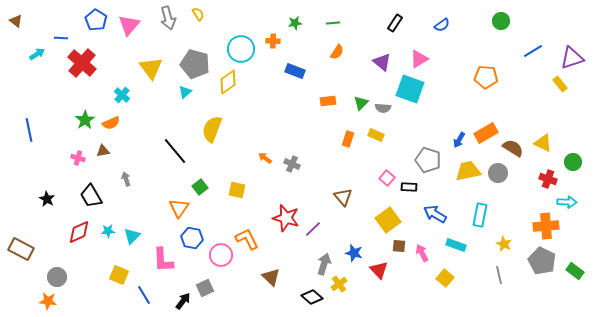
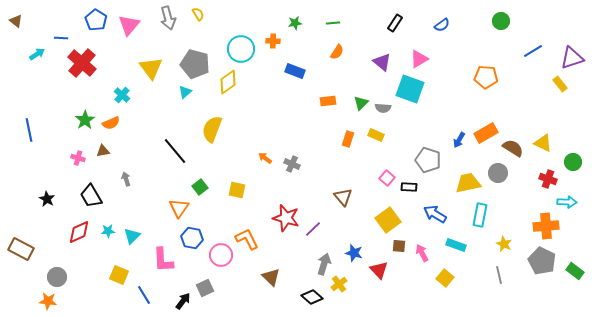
yellow trapezoid at (468, 171): moved 12 px down
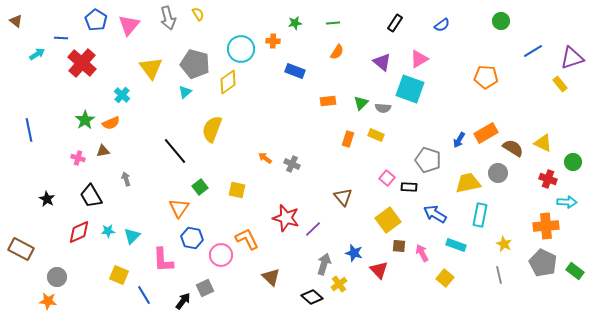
gray pentagon at (542, 261): moved 1 px right, 2 px down
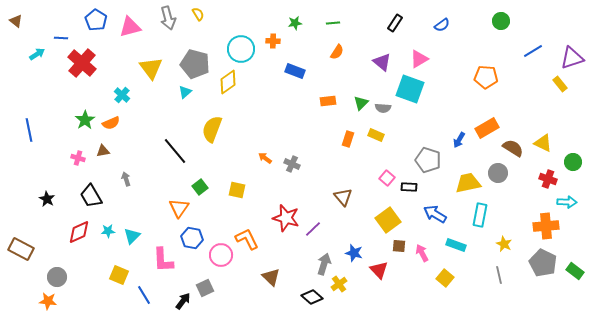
pink triangle at (129, 25): moved 1 px right, 2 px down; rotated 35 degrees clockwise
orange rectangle at (486, 133): moved 1 px right, 5 px up
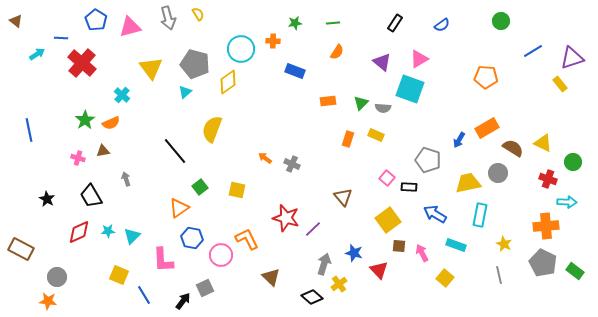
orange triangle at (179, 208): rotated 20 degrees clockwise
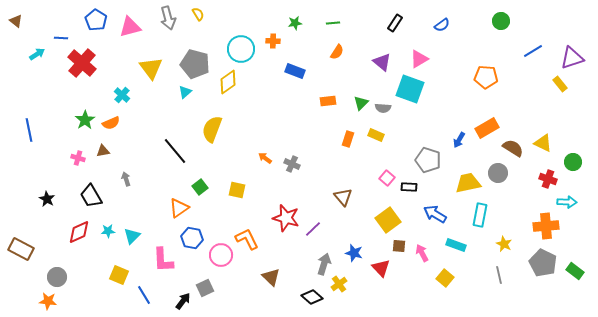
red triangle at (379, 270): moved 2 px right, 2 px up
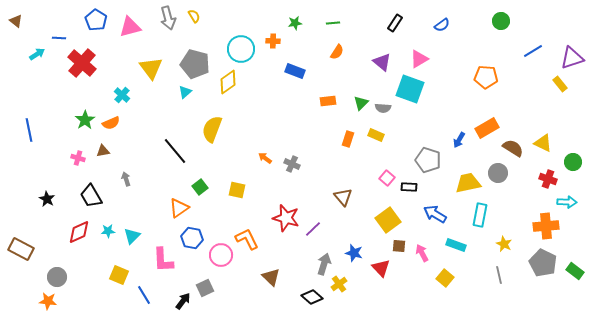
yellow semicircle at (198, 14): moved 4 px left, 2 px down
blue line at (61, 38): moved 2 px left
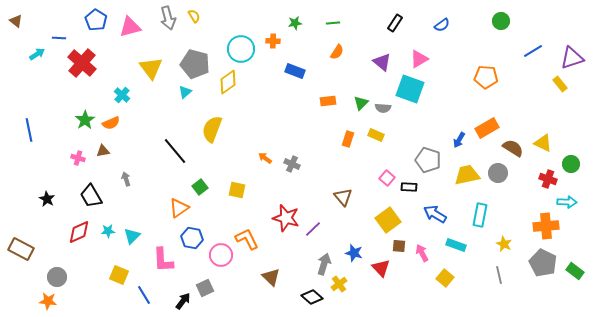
green circle at (573, 162): moved 2 px left, 2 px down
yellow trapezoid at (468, 183): moved 1 px left, 8 px up
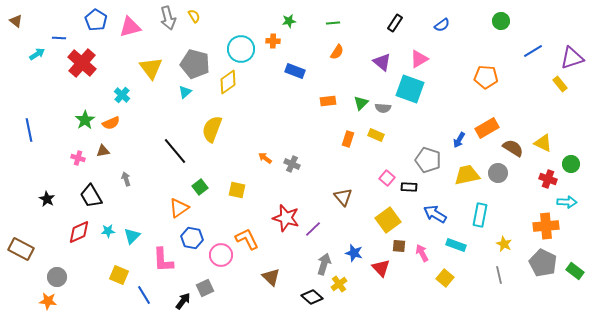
green star at (295, 23): moved 6 px left, 2 px up
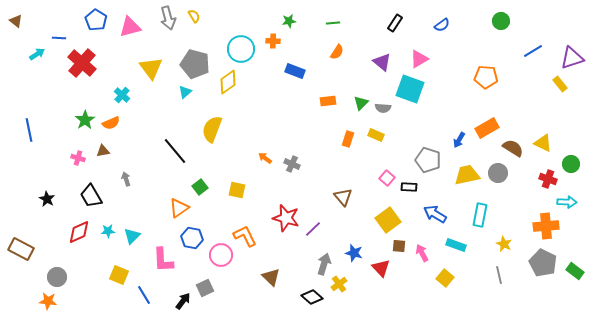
orange L-shape at (247, 239): moved 2 px left, 3 px up
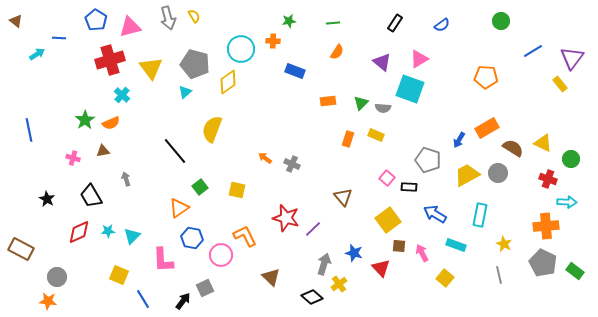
purple triangle at (572, 58): rotated 35 degrees counterclockwise
red cross at (82, 63): moved 28 px right, 3 px up; rotated 32 degrees clockwise
pink cross at (78, 158): moved 5 px left
green circle at (571, 164): moved 5 px up
yellow trapezoid at (467, 175): rotated 16 degrees counterclockwise
blue line at (144, 295): moved 1 px left, 4 px down
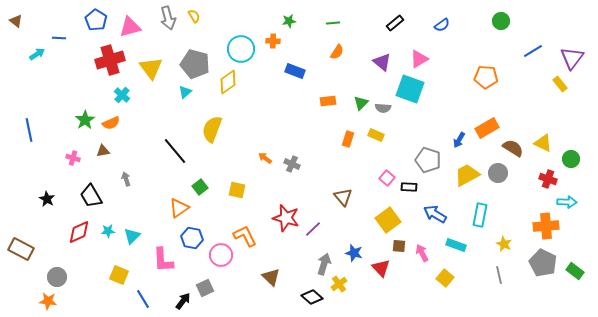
black rectangle at (395, 23): rotated 18 degrees clockwise
